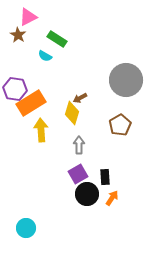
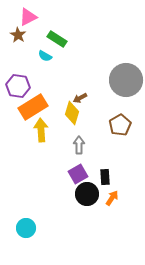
purple hexagon: moved 3 px right, 3 px up
orange rectangle: moved 2 px right, 4 px down
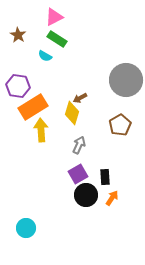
pink triangle: moved 26 px right
gray arrow: rotated 24 degrees clockwise
black circle: moved 1 px left, 1 px down
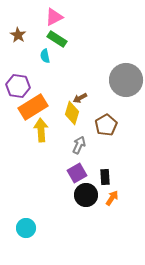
cyan semicircle: rotated 48 degrees clockwise
brown pentagon: moved 14 px left
purple square: moved 1 px left, 1 px up
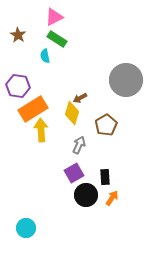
orange rectangle: moved 2 px down
purple square: moved 3 px left
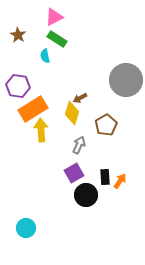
orange arrow: moved 8 px right, 17 px up
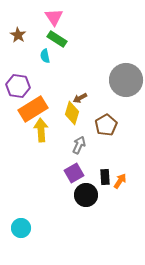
pink triangle: rotated 36 degrees counterclockwise
cyan circle: moved 5 px left
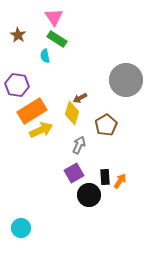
purple hexagon: moved 1 px left, 1 px up
orange rectangle: moved 1 px left, 2 px down
yellow arrow: rotated 70 degrees clockwise
black circle: moved 3 px right
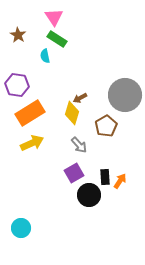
gray circle: moved 1 px left, 15 px down
orange rectangle: moved 2 px left, 2 px down
brown pentagon: moved 1 px down
yellow arrow: moved 9 px left, 13 px down
gray arrow: rotated 114 degrees clockwise
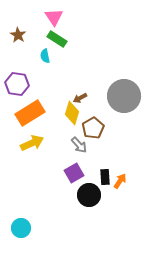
purple hexagon: moved 1 px up
gray circle: moved 1 px left, 1 px down
brown pentagon: moved 13 px left, 2 px down
